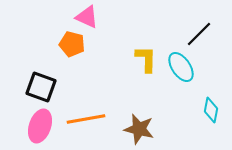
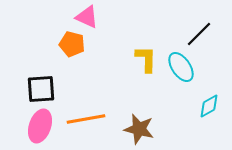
black square: moved 2 px down; rotated 24 degrees counterclockwise
cyan diamond: moved 2 px left, 4 px up; rotated 50 degrees clockwise
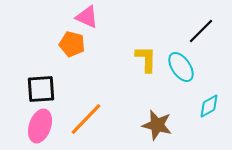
black line: moved 2 px right, 3 px up
orange line: rotated 36 degrees counterclockwise
brown star: moved 18 px right, 4 px up
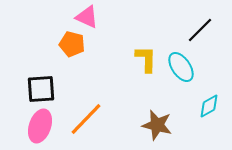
black line: moved 1 px left, 1 px up
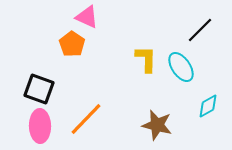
orange pentagon: rotated 20 degrees clockwise
black square: moved 2 px left; rotated 24 degrees clockwise
cyan diamond: moved 1 px left
pink ellipse: rotated 20 degrees counterclockwise
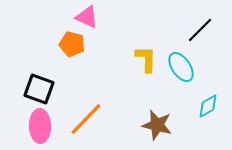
orange pentagon: rotated 20 degrees counterclockwise
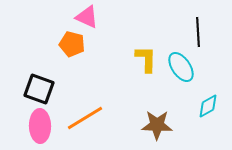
black line: moved 2 px left, 2 px down; rotated 48 degrees counterclockwise
orange line: moved 1 px left, 1 px up; rotated 15 degrees clockwise
brown star: rotated 12 degrees counterclockwise
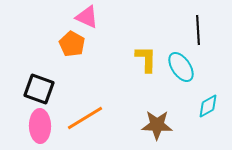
black line: moved 2 px up
orange pentagon: rotated 15 degrees clockwise
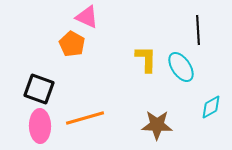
cyan diamond: moved 3 px right, 1 px down
orange line: rotated 15 degrees clockwise
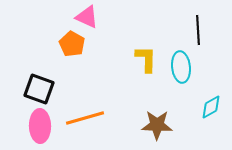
cyan ellipse: rotated 28 degrees clockwise
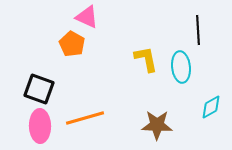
yellow L-shape: rotated 12 degrees counterclockwise
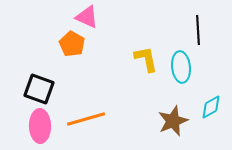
orange line: moved 1 px right, 1 px down
brown star: moved 16 px right, 4 px up; rotated 24 degrees counterclockwise
